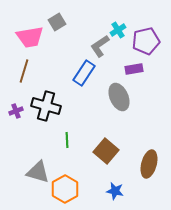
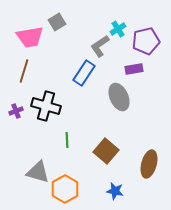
cyan cross: moved 1 px up
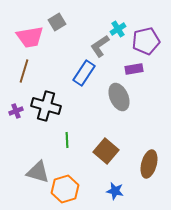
orange hexagon: rotated 12 degrees clockwise
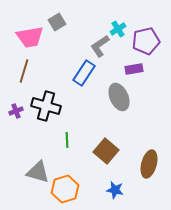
blue star: moved 1 px up
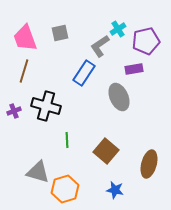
gray square: moved 3 px right, 11 px down; rotated 18 degrees clockwise
pink trapezoid: moved 5 px left, 1 px down; rotated 80 degrees clockwise
purple cross: moved 2 px left
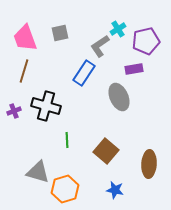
brown ellipse: rotated 12 degrees counterclockwise
